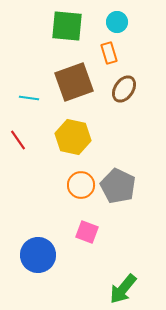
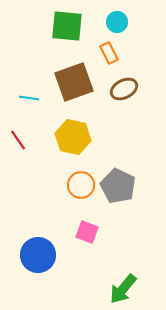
orange rectangle: rotated 10 degrees counterclockwise
brown ellipse: rotated 28 degrees clockwise
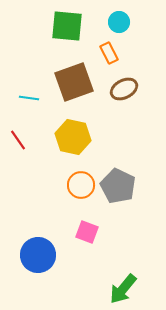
cyan circle: moved 2 px right
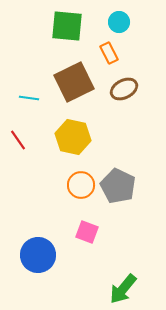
brown square: rotated 6 degrees counterclockwise
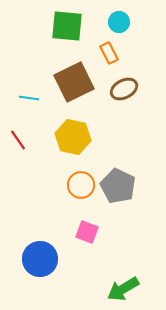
blue circle: moved 2 px right, 4 px down
green arrow: rotated 20 degrees clockwise
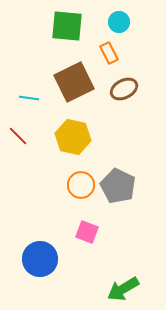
red line: moved 4 px up; rotated 10 degrees counterclockwise
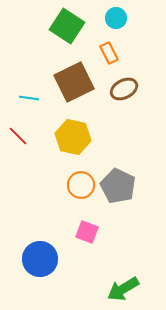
cyan circle: moved 3 px left, 4 px up
green square: rotated 28 degrees clockwise
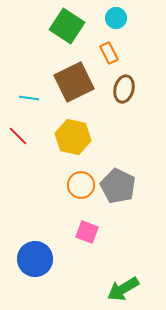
brown ellipse: rotated 48 degrees counterclockwise
blue circle: moved 5 px left
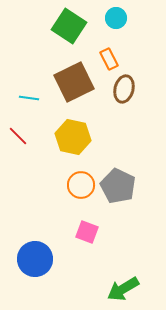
green square: moved 2 px right
orange rectangle: moved 6 px down
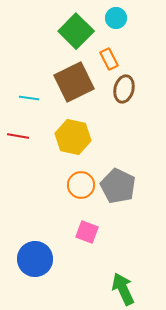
green square: moved 7 px right, 5 px down; rotated 12 degrees clockwise
red line: rotated 35 degrees counterclockwise
green arrow: rotated 96 degrees clockwise
